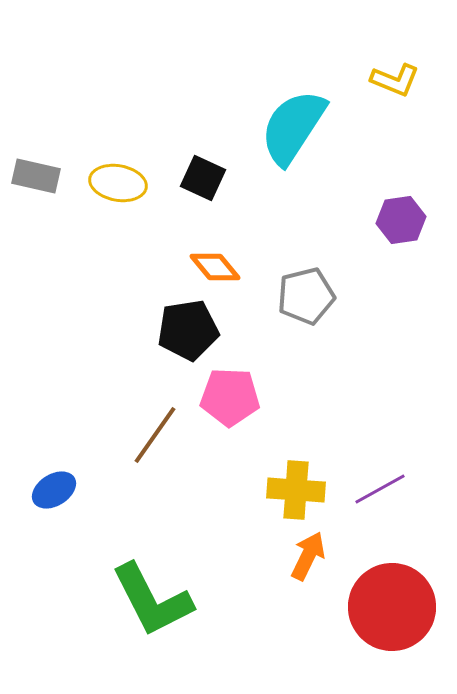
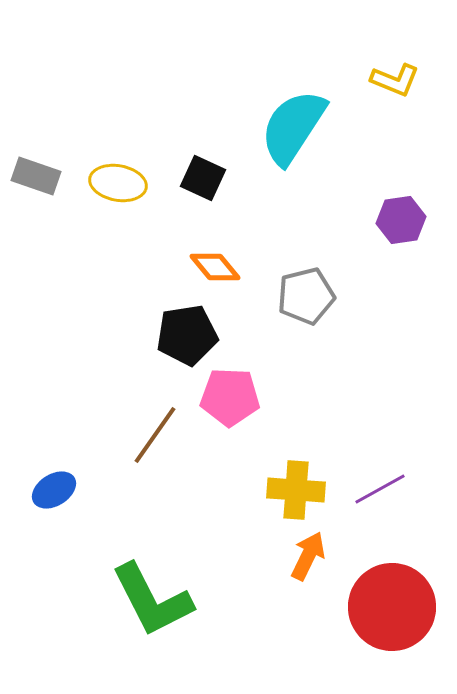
gray rectangle: rotated 6 degrees clockwise
black pentagon: moved 1 px left, 5 px down
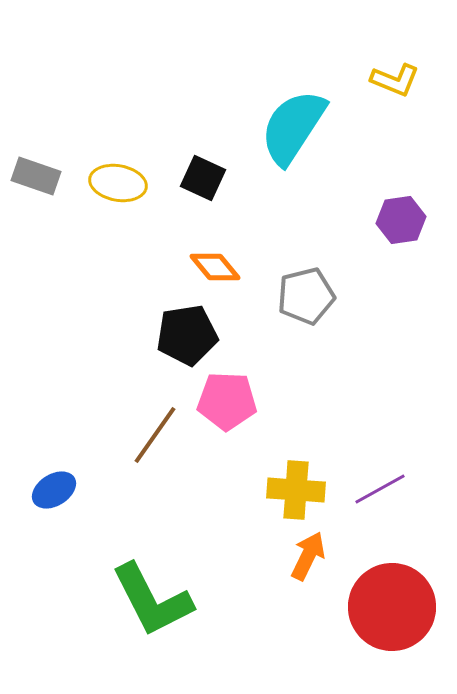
pink pentagon: moved 3 px left, 4 px down
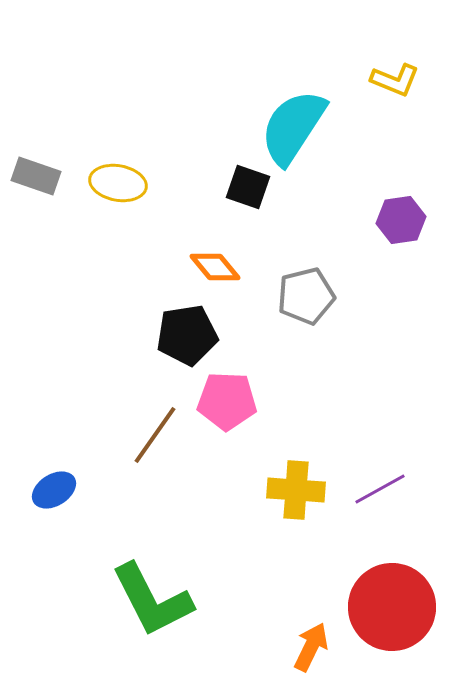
black square: moved 45 px right, 9 px down; rotated 6 degrees counterclockwise
orange arrow: moved 3 px right, 91 px down
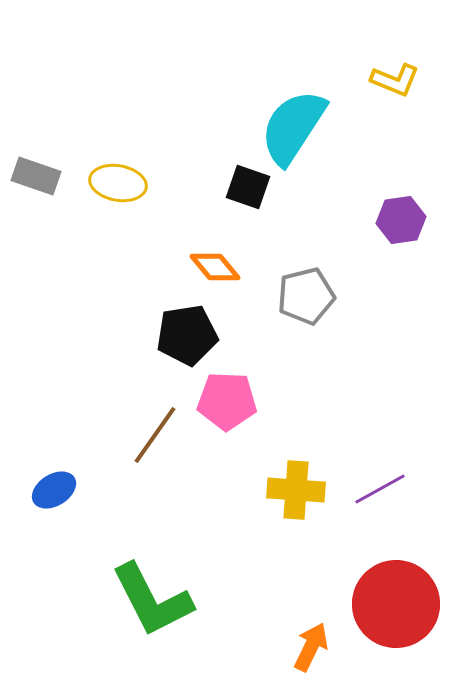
red circle: moved 4 px right, 3 px up
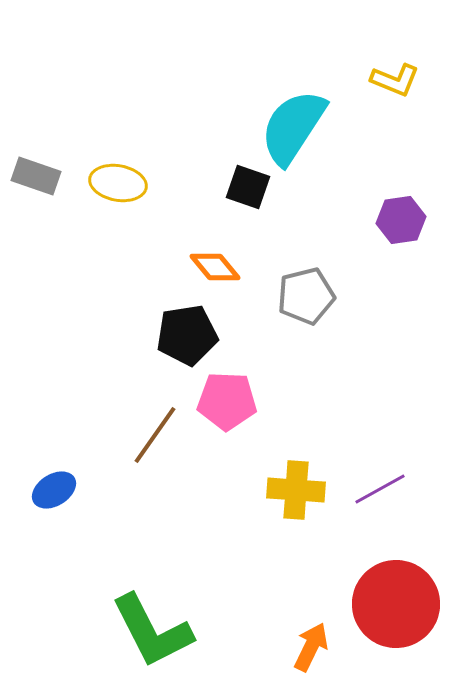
green L-shape: moved 31 px down
